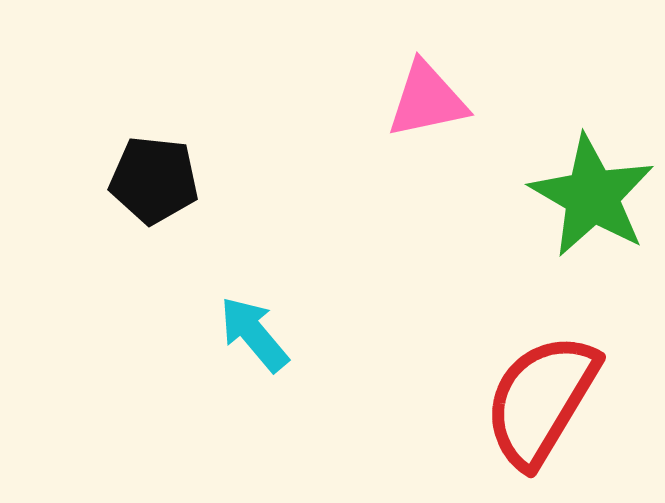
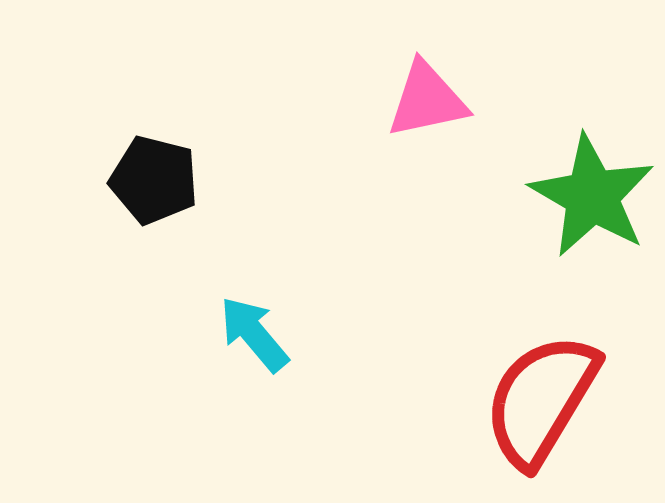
black pentagon: rotated 8 degrees clockwise
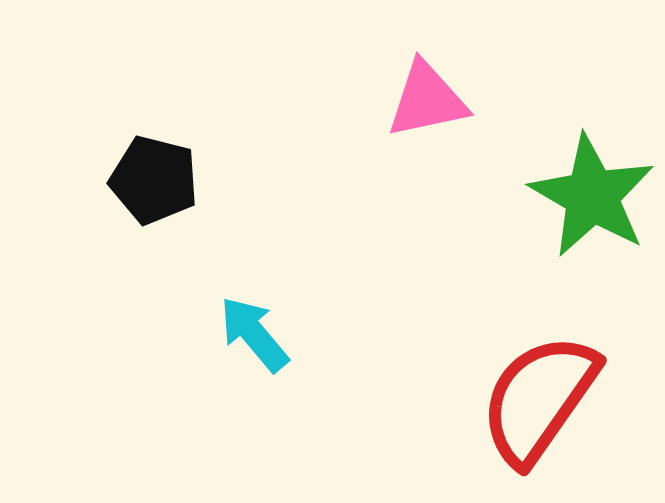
red semicircle: moved 2 px left, 1 px up; rotated 4 degrees clockwise
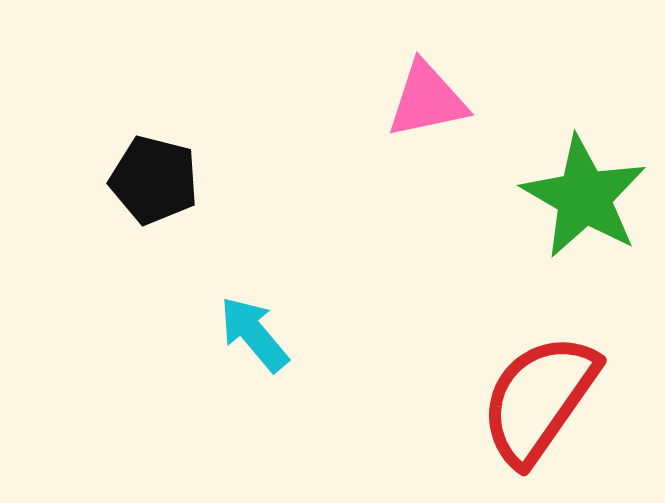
green star: moved 8 px left, 1 px down
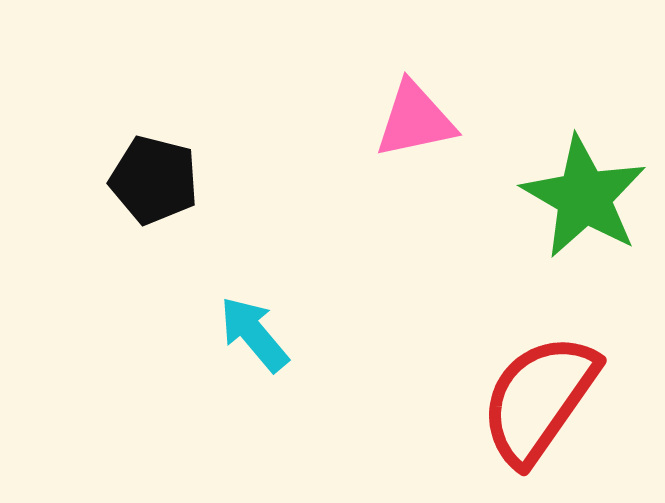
pink triangle: moved 12 px left, 20 px down
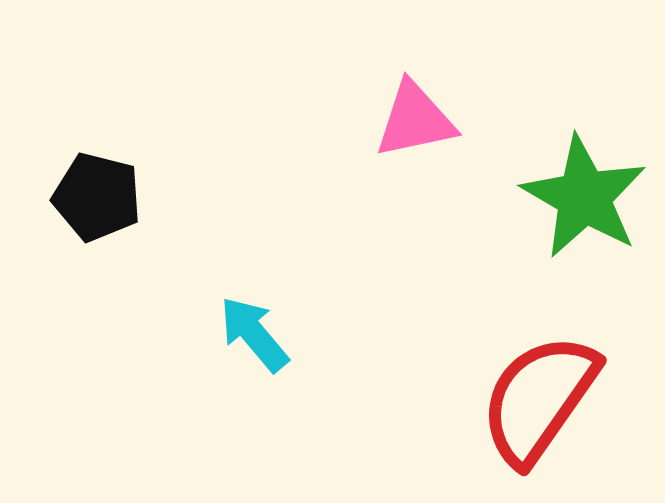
black pentagon: moved 57 px left, 17 px down
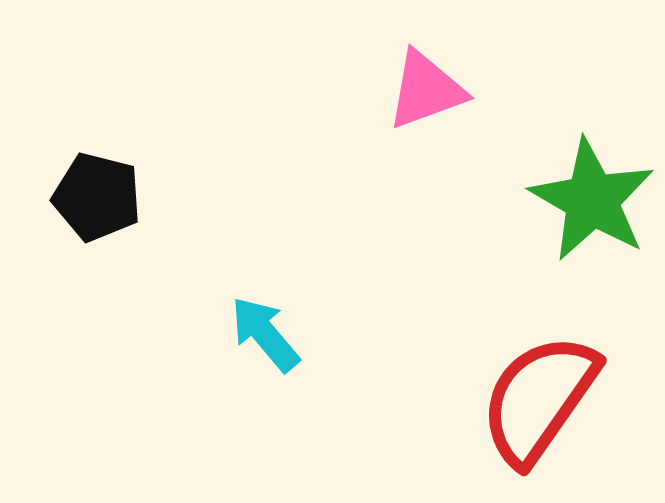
pink triangle: moved 11 px right, 30 px up; rotated 8 degrees counterclockwise
green star: moved 8 px right, 3 px down
cyan arrow: moved 11 px right
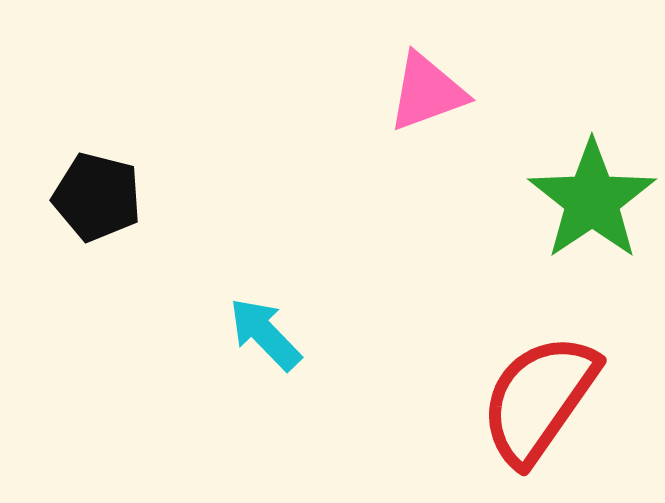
pink triangle: moved 1 px right, 2 px down
green star: rotated 8 degrees clockwise
cyan arrow: rotated 4 degrees counterclockwise
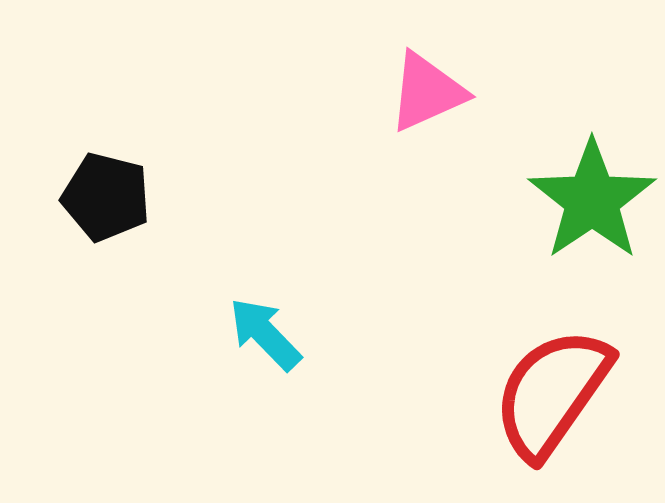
pink triangle: rotated 4 degrees counterclockwise
black pentagon: moved 9 px right
red semicircle: moved 13 px right, 6 px up
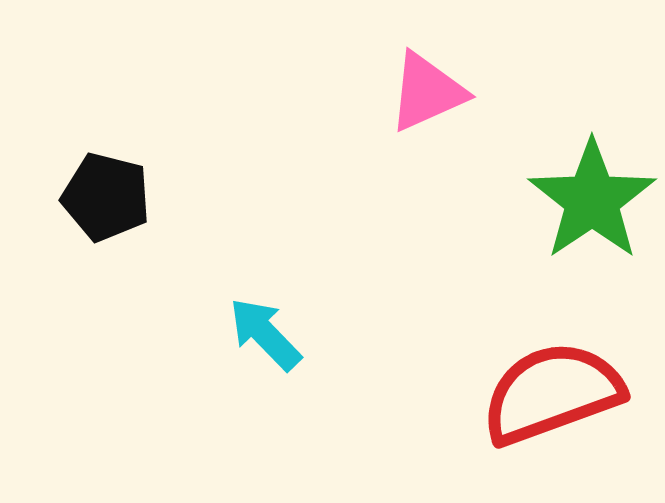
red semicircle: rotated 35 degrees clockwise
